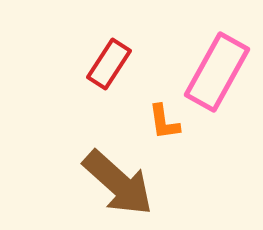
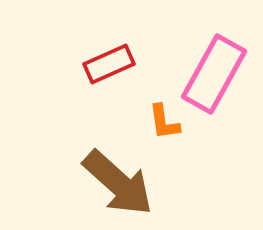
red rectangle: rotated 33 degrees clockwise
pink rectangle: moved 3 px left, 2 px down
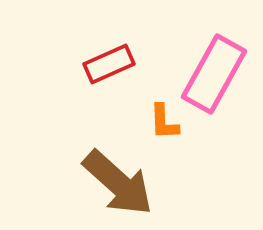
orange L-shape: rotated 6 degrees clockwise
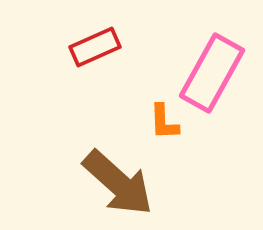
red rectangle: moved 14 px left, 17 px up
pink rectangle: moved 2 px left, 1 px up
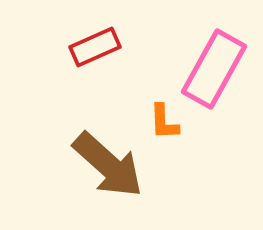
pink rectangle: moved 2 px right, 4 px up
brown arrow: moved 10 px left, 18 px up
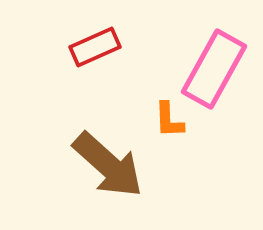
orange L-shape: moved 5 px right, 2 px up
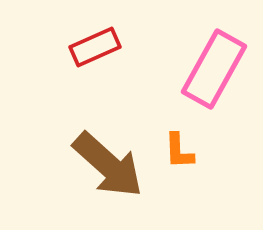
orange L-shape: moved 10 px right, 31 px down
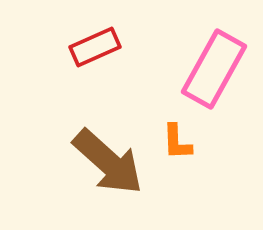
orange L-shape: moved 2 px left, 9 px up
brown arrow: moved 3 px up
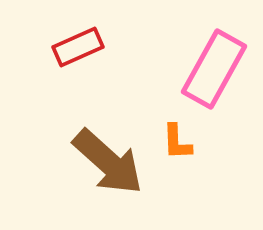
red rectangle: moved 17 px left
